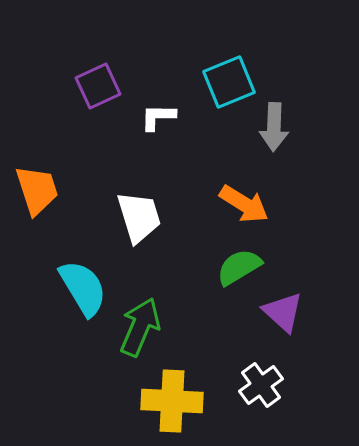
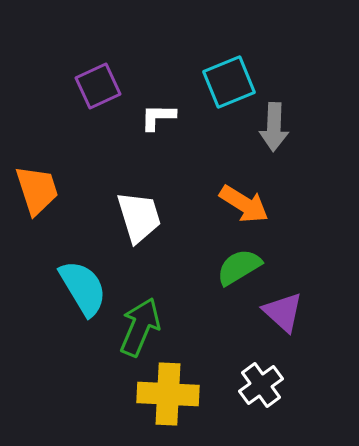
yellow cross: moved 4 px left, 7 px up
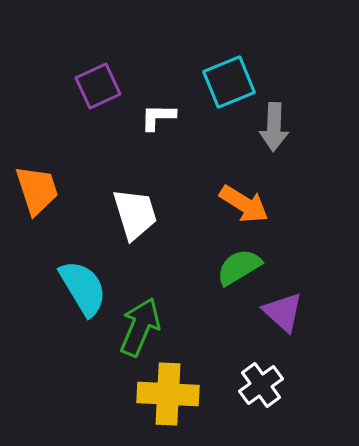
white trapezoid: moved 4 px left, 3 px up
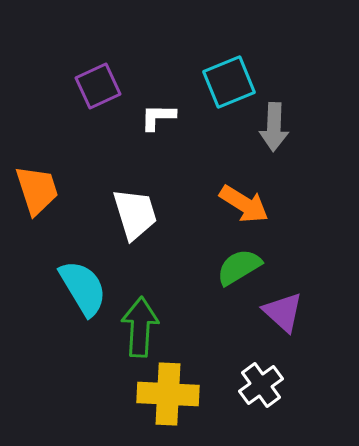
green arrow: rotated 20 degrees counterclockwise
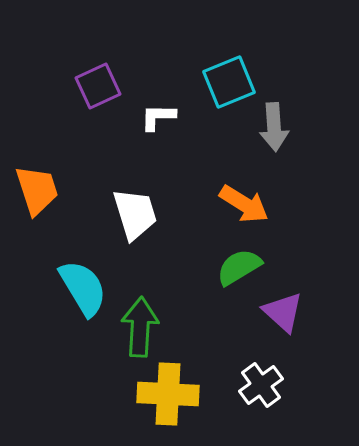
gray arrow: rotated 6 degrees counterclockwise
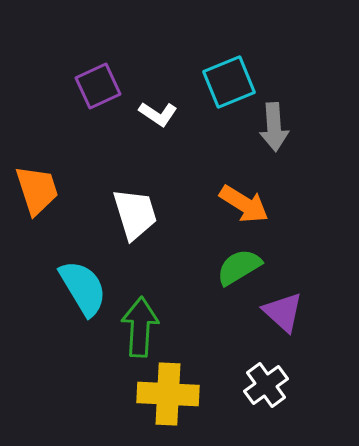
white L-shape: moved 3 px up; rotated 147 degrees counterclockwise
white cross: moved 5 px right
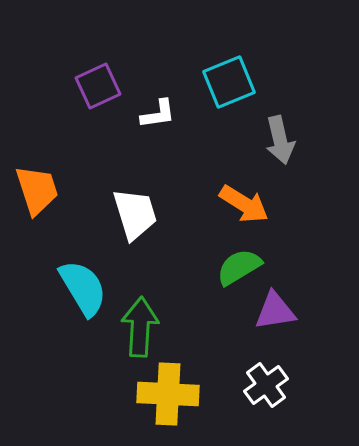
white L-shape: rotated 42 degrees counterclockwise
gray arrow: moved 6 px right, 13 px down; rotated 9 degrees counterclockwise
purple triangle: moved 8 px left, 1 px up; rotated 51 degrees counterclockwise
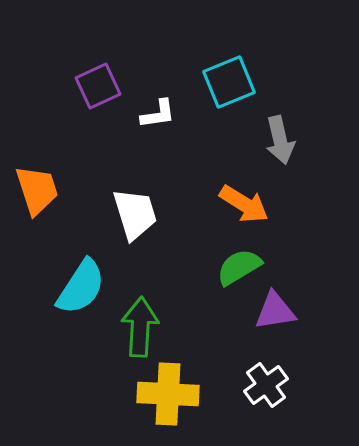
cyan semicircle: moved 2 px left, 1 px up; rotated 64 degrees clockwise
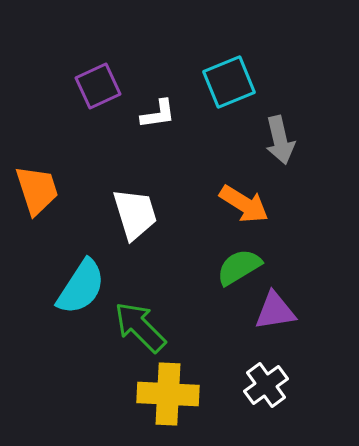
green arrow: rotated 48 degrees counterclockwise
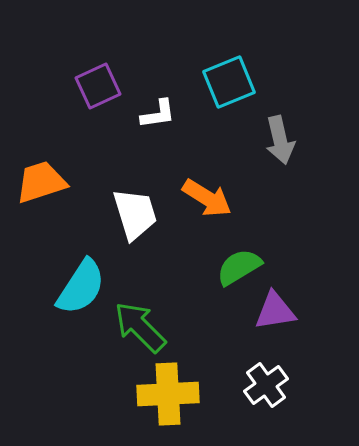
orange trapezoid: moved 4 px right, 8 px up; rotated 90 degrees counterclockwise
orange arrow: moved 37 px left, 6 px up
yellow cross: rotated 6 degrees counterclockwise
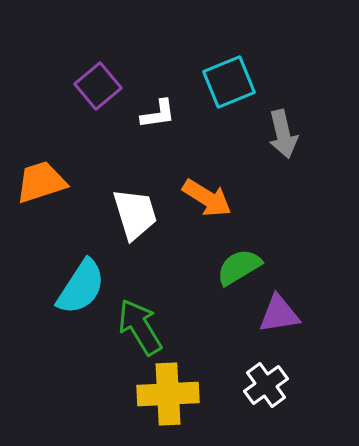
purple square: rotated 15 degrees counterclockwise
gray arrow: moved 3 px right, 6 px up
purple triangle: moved 4 px right, 3 px down
green arrow: rotated 14 degrees clockwise
